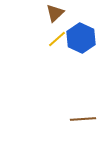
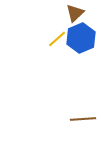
brown triangle: moved 20 px right
blue hexagon: rotated 12 degrees clockwise
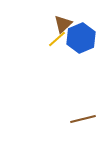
brown triangle: moved 12 px left, 11 px down
brown line: rotated 10 degrees counterclockwise
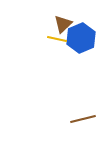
yellow line: rotated 54 degrees clockwise
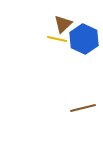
blue hexagon: moved 3 px right, 1 px down; rotated 12 degrees counterclockwise
brown line: moved 11 px up
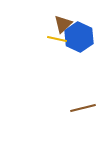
blue hexagon: moved 5 px left, 2 px up
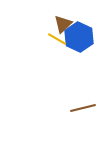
yellow line: rotated 18 degrees clockwise
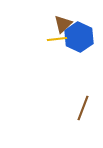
yellow line: rotated 36 degrees counterclockwise
brown line: rotated 55 degrees counterclockwise
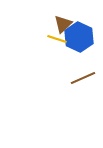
yellow line: rotated 24 degrees clockwise
brown line: moved 30 px up; rotated 45 degrees clockwise
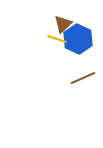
blue hexagon: moved 1 px left, 2 px down
